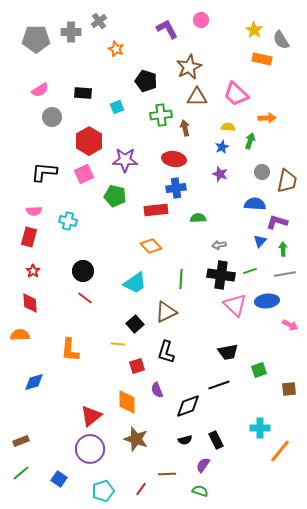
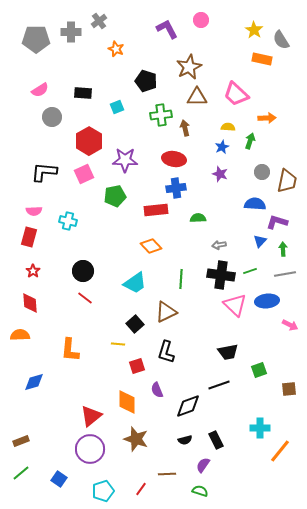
green pentagon at (115, 196): rotated 25 degrees counterclockwise
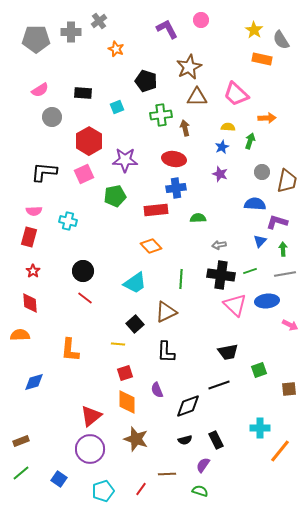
black L-shape at (166, 352): rotated 15 degrees counterclockwise
red square at (137, 366): moved 12 px left, 7 px down
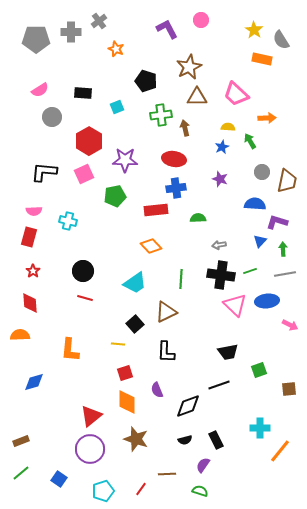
green arrow at (250, 141): rotated 49 degrees counterclockwise
purple star at (220, 174): moved 5 px down
red line at (85, 298): rotated 21 degrees counterclockwise
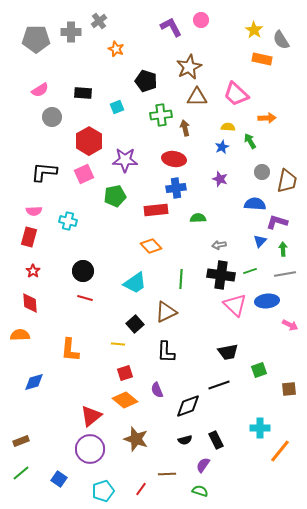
purple L-shape at (167, 29): moved 4 px right, 2 px up
orange diamond at (127, 402): moved 2 px left, 2 px up; rotated 50 degrees counterclockwise
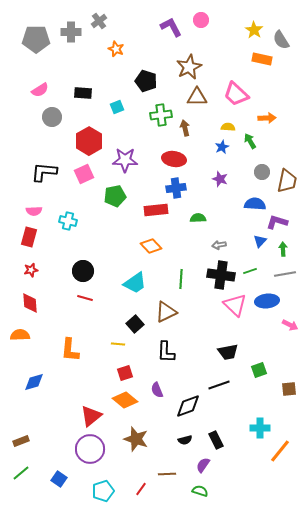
red star at (33, 271): moved 2 px left, 1 px up; rotated 24 degrees clockwise
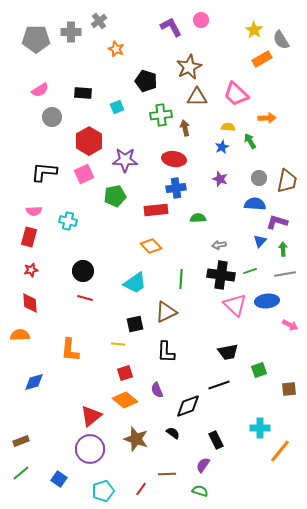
orange rectangle at (262, 59): rotated 42 degrees counterclockwise
gray circle at (262, 172): moved 3 px left, 6 px down
black square at (135, 324): rotated 30 degrees clockwise
black semicircle at (185, 440): moved 12 px left, 7 px up; rotated 128 degrees counterclockwise
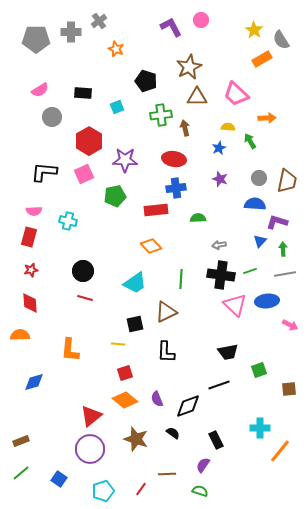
blue star at (222, 147): moved 3 px left, 1 px down
purple semicircle at (157, 390): moved 9 px down
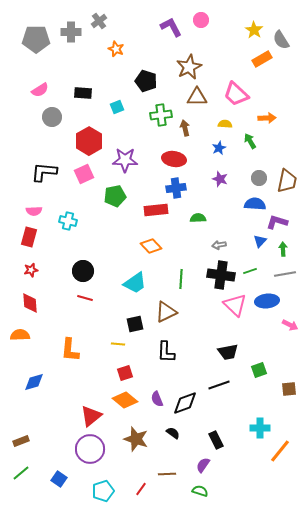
yellow semicircle at (228, 127): moved 3 px left, 3 px up
black diamond at (188, 406): moved 3 px left, 3 px up
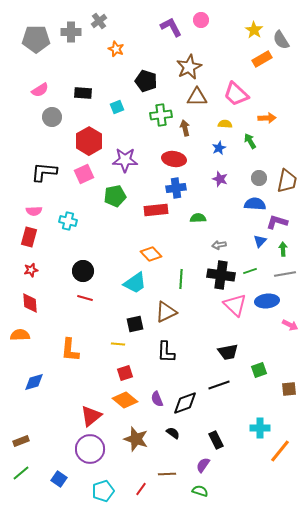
orange diamond at (151, 246): moved 8 px down
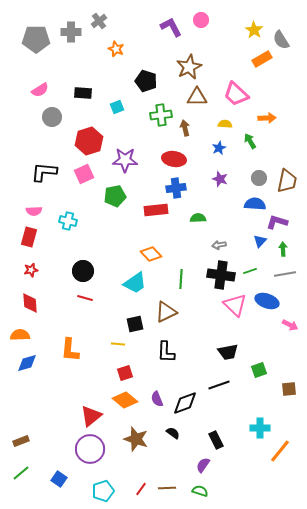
red hexagon at (89, 141): rotated 12 degrees clockwise
blue ellipse at (267, 301): rotated 25 degrees clockwise
blue diamond at (34, 382): moved 7 px left, 19 px up
brown line at (167, 474): moved 14 px down
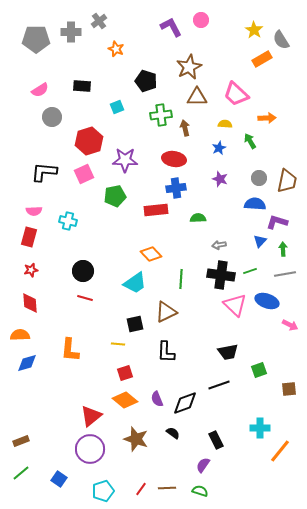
black rectangle at (83, 93): moved 1 px left, 7 px up
